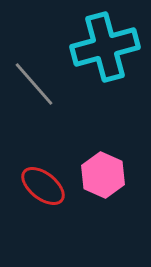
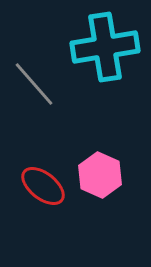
cyan cross: rotated 6 degrees clockwise
pink hexagon: moved 3 px left
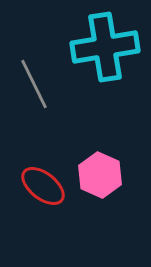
gray line: rotated 15 degrees clockwise
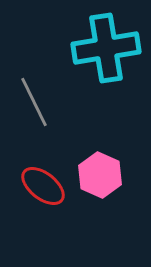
cyan cross: moved 1 px right, 1 px down
gray line: moved 18 px down
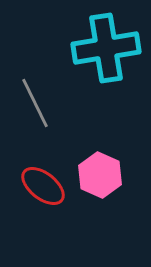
gray line: moved 1 px right, 1 px down
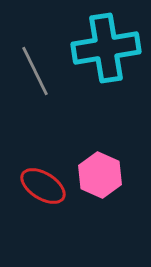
gray line: moved 32 px up
red ellipse: rotated 6 degrees counterclockwise
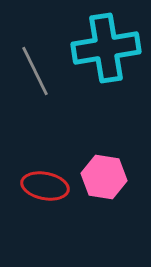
pink hexagon: moved 4 px right, 2 px down; rotated 15 degrees counterclockwise
red ellipse: moved 2 px right; rotated 21 degrees counterclockwise
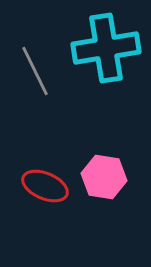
red ellipse: rotated 12 degrees clockwise
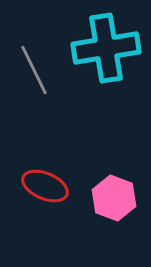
gray line: moved 1 px left, 1 px up
pink hexagon: moved 10 px right, 21 px down; rotated 12 degrees clockwise
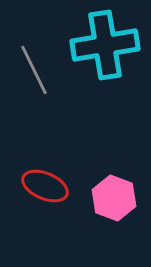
cyan cross: moved 1 px left, 3 px up
